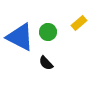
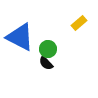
green circle: moved 17 px down
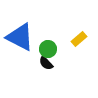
yellow rectangle: moved 16 px down
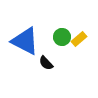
blue triangle: moved 5 px right, 4 px down
green circle: moved 14 px right, 12 px up
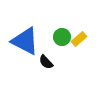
black semicircle: moved 1 px up
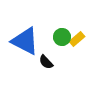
yellow rectangle: moved 2 px left
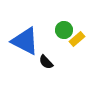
green circle: moved 2 px right, 7 px up
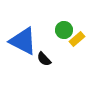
blue triangle: moved 2 px left
black semicircle: moved 2 px left, 3 px up
